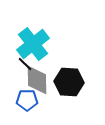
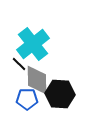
black line: moved 6 px left
black hexagon: moved 9 px left, 12 px down
blue pentagon: moved 1 px up
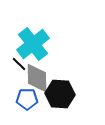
gray diamond: moved 2 px up
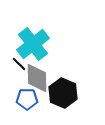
black hexagon: moved 3 px right, 1 px up; rotated 20 degrees clockwise
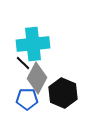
cyan cross: rotated 32 degrees clockwise
black line: moved 4 px right, 1 px up
gray diamond: rotated 28 degrees clockwise
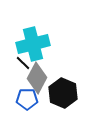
cyan cross: rotated 8 degrees counterclockwise
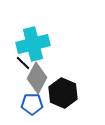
blue pentagon: moved 5 px right, 5 px down
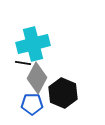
black line: rotated 35 degrees counterclockwise
